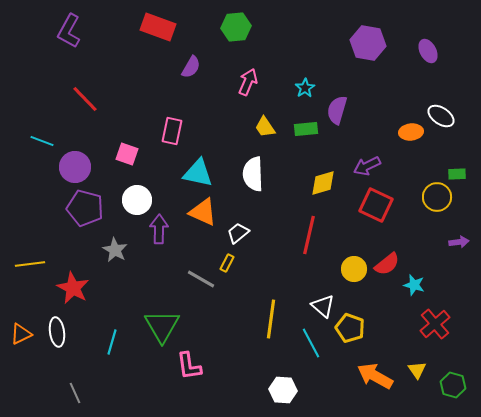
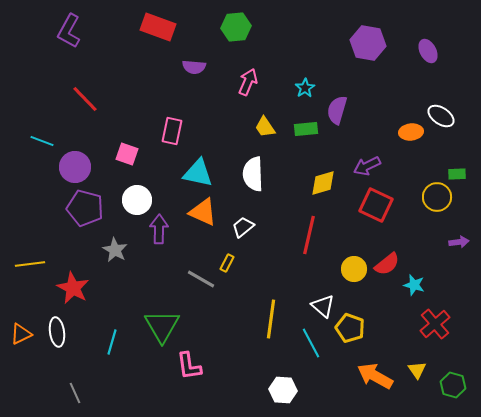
purple semicircle at (191, 67): moved 3 px right; rotated 65 degrees clockwise
white trapezoid at (238, 233): moved 5 px right, 6 px up
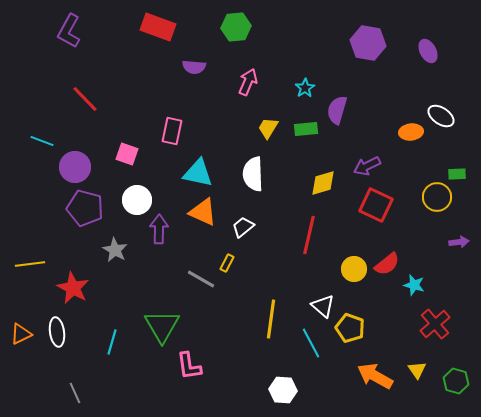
yellow trapezoid at (265, 127): moved 3 px right, 1 px down; rotated 65 degrees clockwise
green hexagon at (453, 385): moved 3 px right, 4 px up
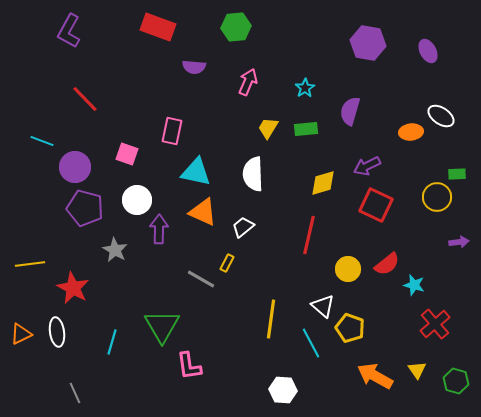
purple semicircle at (337, 110): moved 13 px right, 1 px down
cyan triangle at (198, 173): moved 2 px left, 1 px up
yellow circle at (354, 269): moved 6 px left
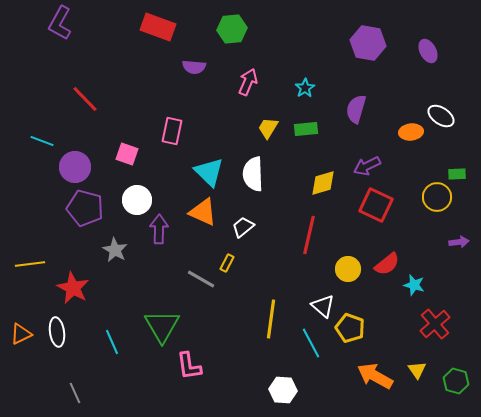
green hexagon at (236, 27): moved 4 px left, 2 px down
purple L-shape at (69, 31): moved 9 px left, 8 px up
purple semicircle at (350, 111): moved 6 px right, 2 px up
cyan triangle at (196, 172): moved 13 px right; rotated 32 degrees clockwise
cyan line at (112, 342): rotated 40 degrees counterclockwise
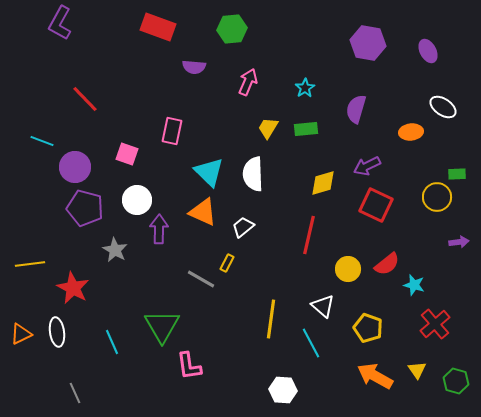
white ellipse at (441, 116): moved 2 px right, 9 px up
yellow pentagon at (350, 328): moved 18 px right
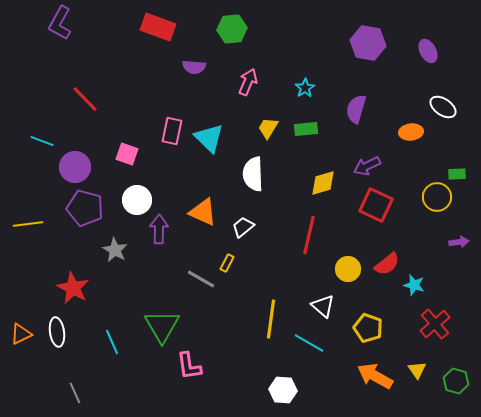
cyan triangle at (209, 172): moved 34 px up
yellow line at (30, 264): moved 2 px left, 40 px up
cyan line at (311, 343): moved 2 px left; rotated 32 degrees counterclockwise
